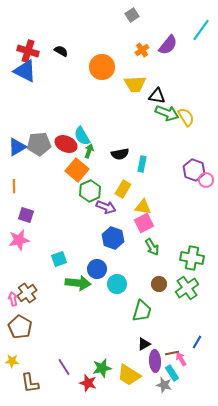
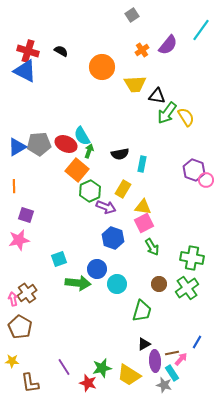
green arrow at (167, 113): rotated 105 degrees clockwise
pink arrow at (181, 359): rotated 72 degrees clockwise
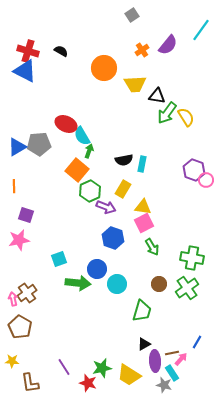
orange circle at (102, 67): moved 2 px right, 1 px down
red ellipse at (66, 144): moved 20 px up
black semicircle at (120, 154): moved 4 px right, 6 px down
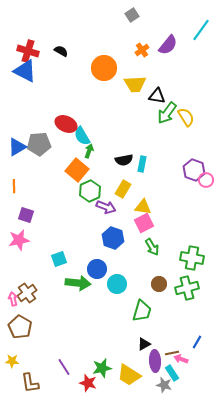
green cross at (187, 288): rotated 20 degrees clockwise
pink arrow at (181, 359): rotated 112 degrees counterclockwise
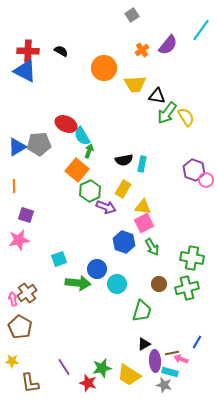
red cross at (28, 51): rotated 15 degrees counterclockwise
blue hexagon at (113, 238): moved 11 px right, 4 px down
cyan rectangle at (172, 373): moved 2 px left, 1 px up; rotated 42 degrees counterclockwise
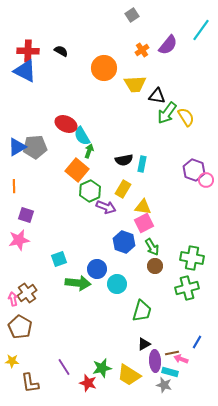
gray pentagon at (39, 144): moved 4 px left, 3 px down
brown circle at (159, 284): moved 4 px left, 18 px up
